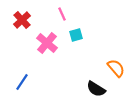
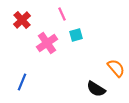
pink cross: rotated 15 degrees clockwise
blue line: rotated 12 degrees counterclockwise
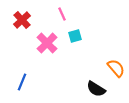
cyan square: moved 1 px left, 1 px down
pink cross: rotated 10 degrees counterclockwise
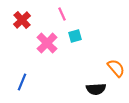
black semicircle: rotated 36 degrees counterclockwise
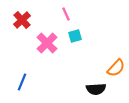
pink line: moved 4 px right
orange semicircle: rotated 84 degrees clockwise
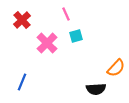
cyan square: moved 1 px right
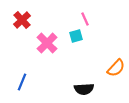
pink line: moved 19 px right, 5 px down
black semicircle: moved 12 px left
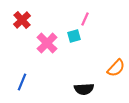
pink line: rotated 48 degrees clockwise
cyan square: moved 2 px left
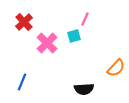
red cross: moved 2 px right, 2 px down
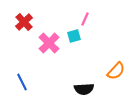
pink cross: moved 2 px right
orange semicircle: moved 3 px down
blue line: rotated 48 degrees counterclockwise
